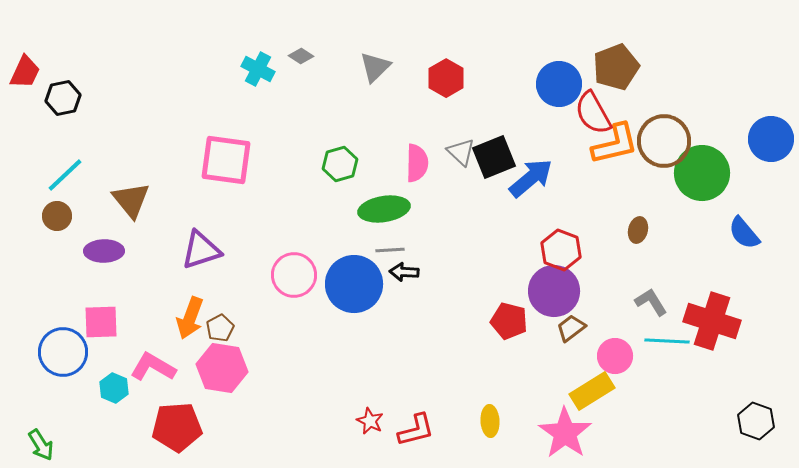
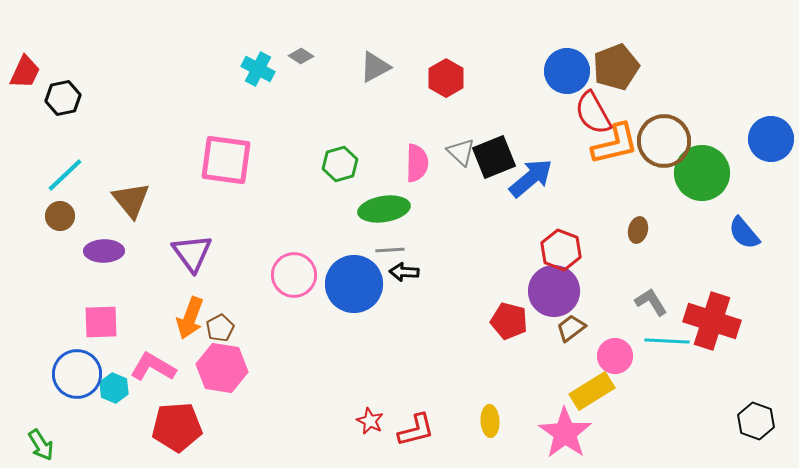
gray triangle at (375, 67): rotated 16 degrees clockwise
blue circle at (559, 84): moved 8 px right, 13 px up
brown circle at (57, 216): moved 3 px right
purple triangle at (201, 250): moved 9 px left, 3 px down; rotated 48 degrees counterclockwise
blue circle at (63, 352): moved 14 px right, 22 px down
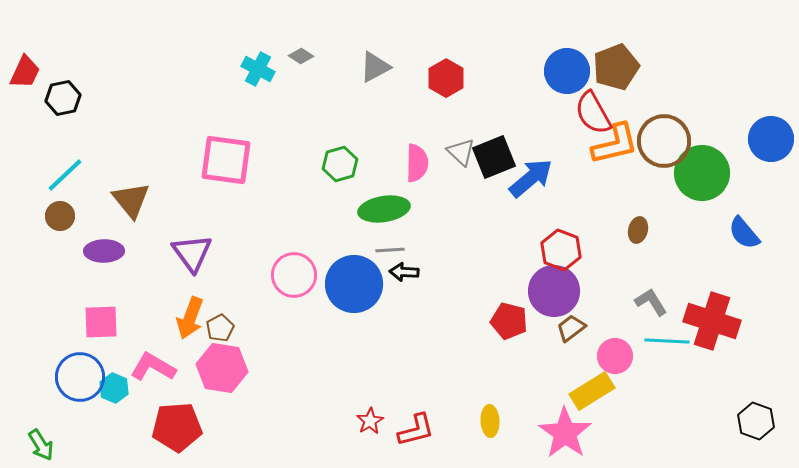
blue circle at (77, 374): moved 3 px right, 3 px down
red star at (370, 421): rotated 16 degrees clockwise
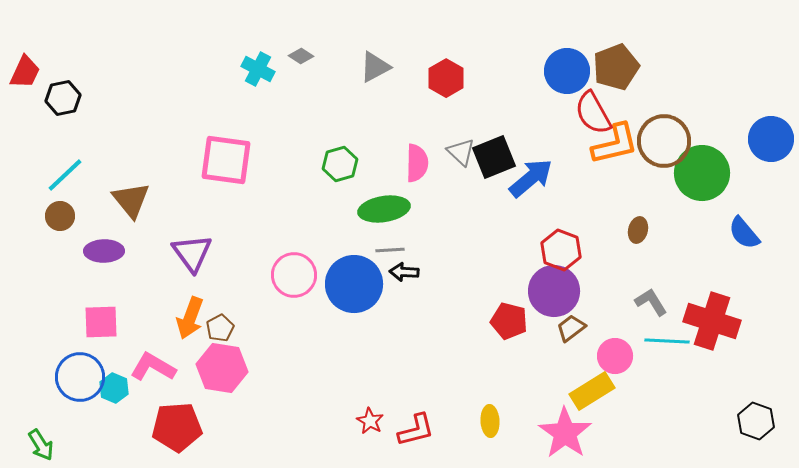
red star at (370, 421): rotated 12 degrees counterclockwise
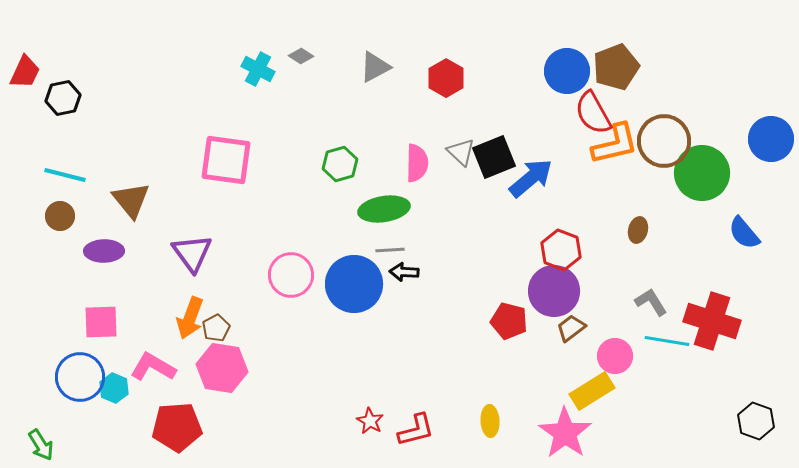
cyan line at (65, 175): rotated 57 degrees clockwise
pink circle at (294, 275): moved 3 px left
brown pentagon at (220, 328): moved 4 px left
cyan line at (667, 341): rotated 6 degrees clockwise
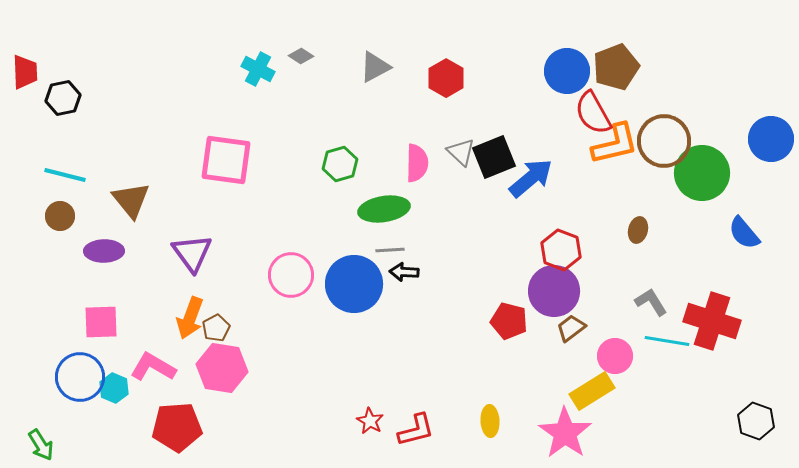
red trapezoid at (25, 72): rotated 27 degrees counterclockwise
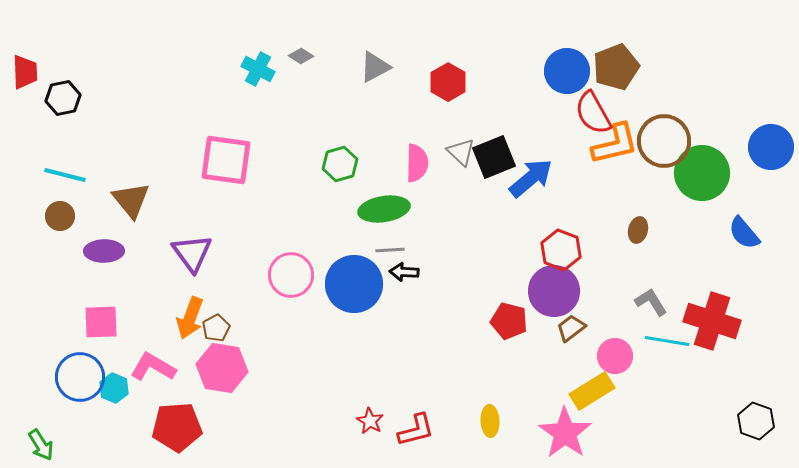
red hexagon at (446, 78): moved 2 px right, 4 px down
blue circle at (771, 139): moved 8 px down
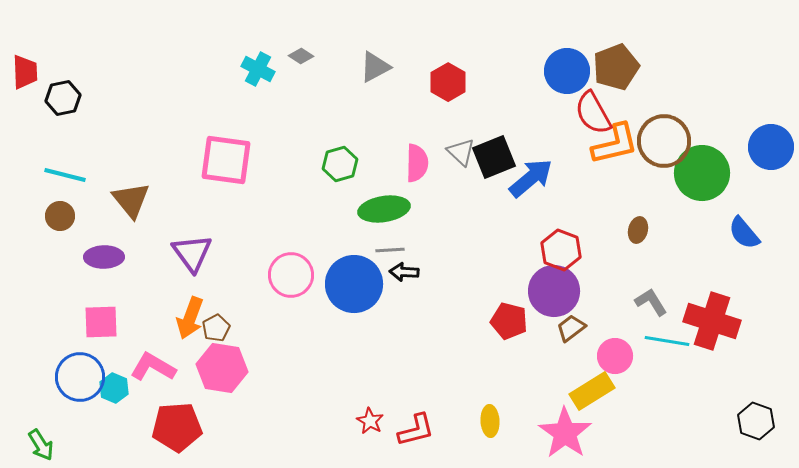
purple ellipse at (104, 251): moved 6 px down
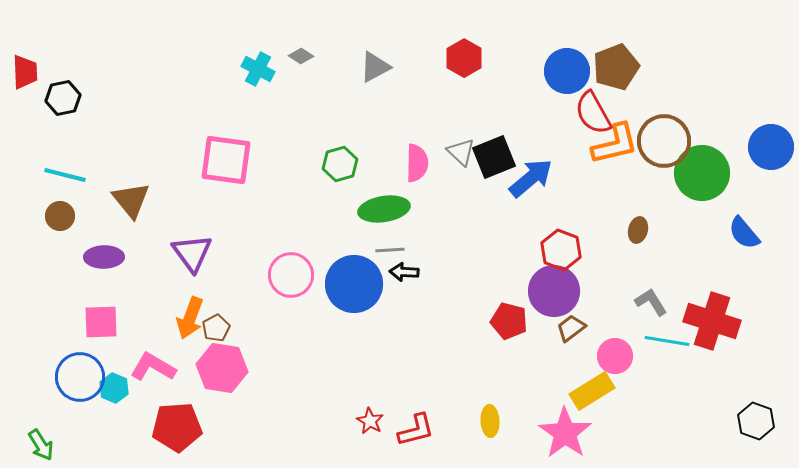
red hexagon at (448, 82): moved 16 px right, 24 px up
